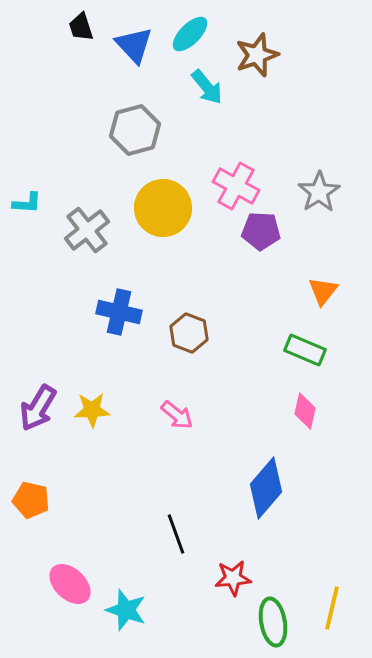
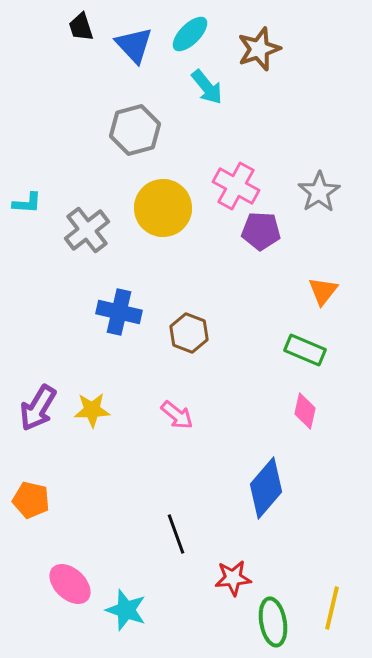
brown star: moved 2 px right, 6 px up
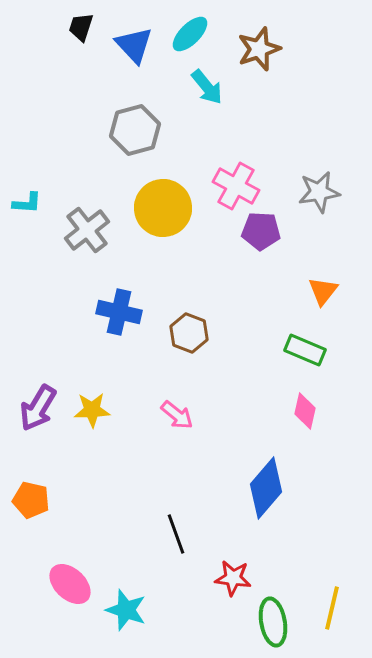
black trapezoid: rotated 36 degrees clockwise
gray star: rotated 24 degrees clockwise
red star: rotated 12 degrees clockwise
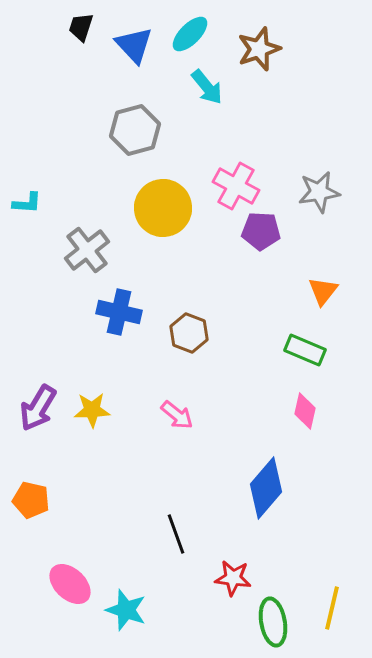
gray cross: moved 20 px down
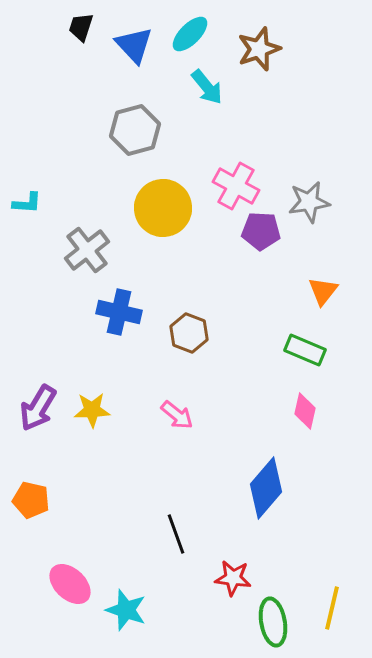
gray star: moved 10 px left, 10 px down
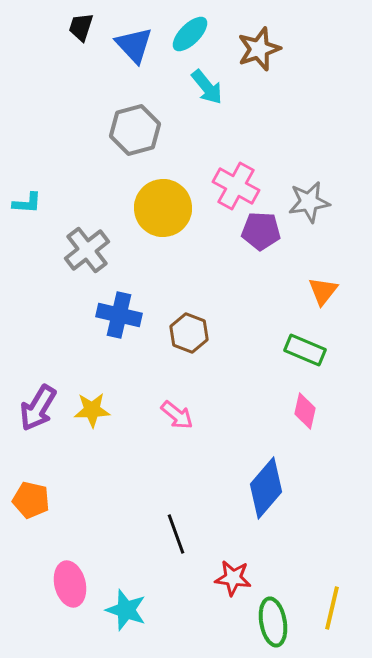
blue cross: moved 3 px down
pink ellipse: rotated 33 degrees clockwise
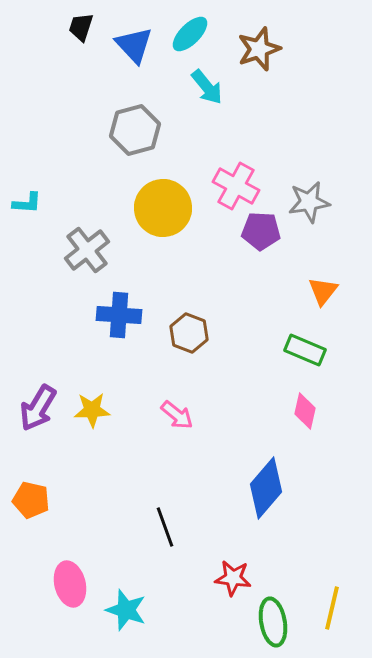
blue cross: rotated 9 degrees counterclockwise
black line: moved 11 px left, 7 px up
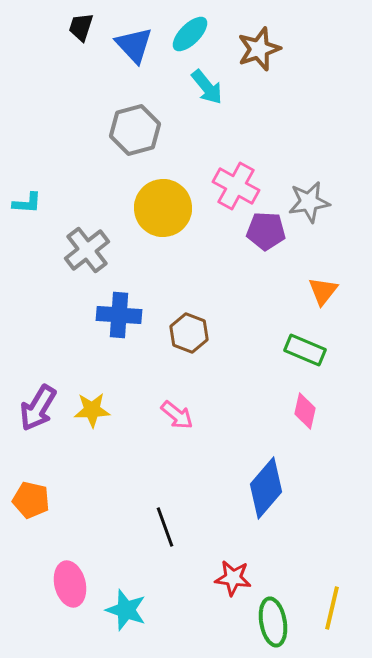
purple pentagon: moved 5 px right
